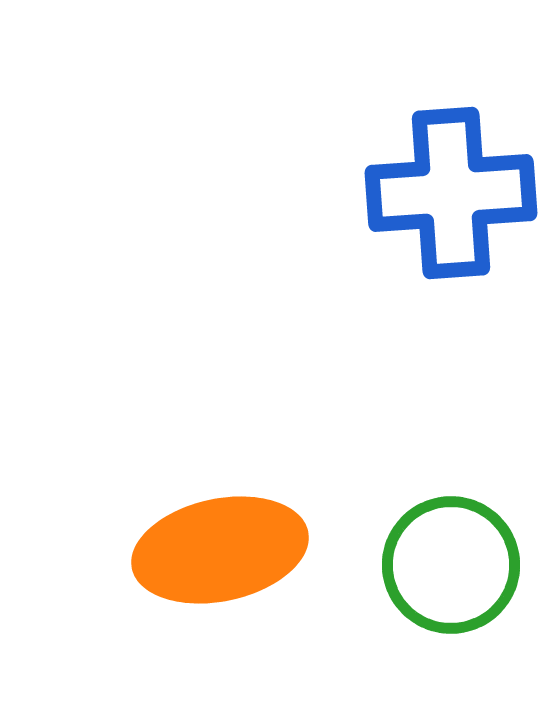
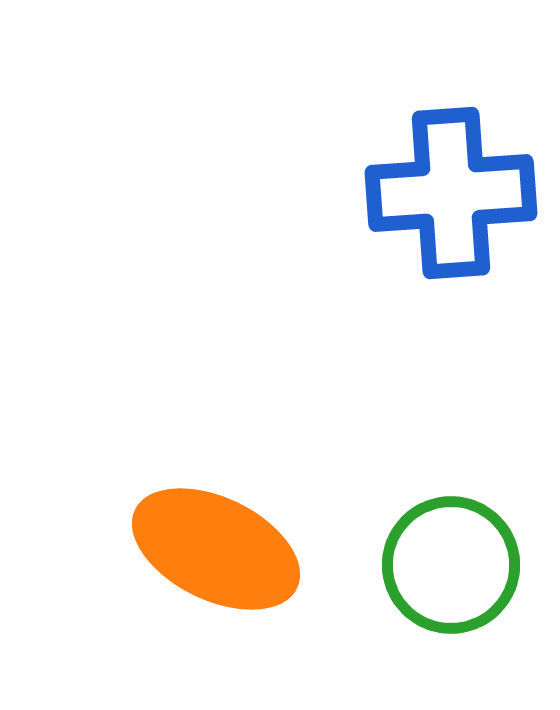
orange ellipse: moved 4 px left, 1 px up; rotated 38 degrees clockwise
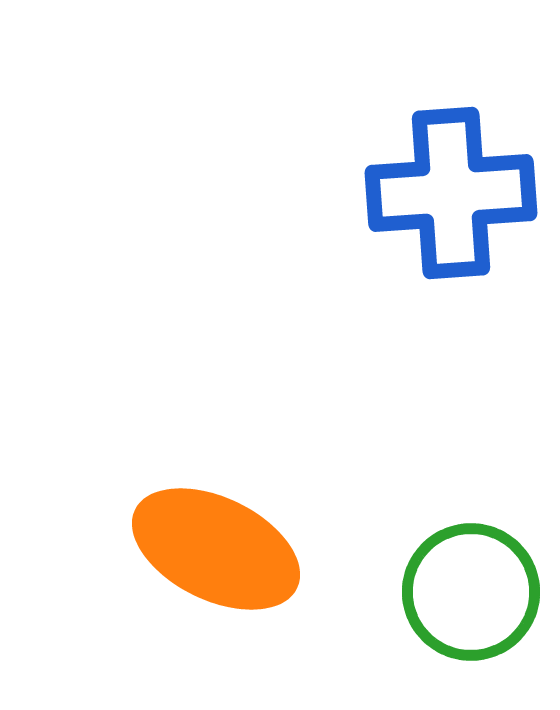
green circle: moved 20 px right, 27 px down
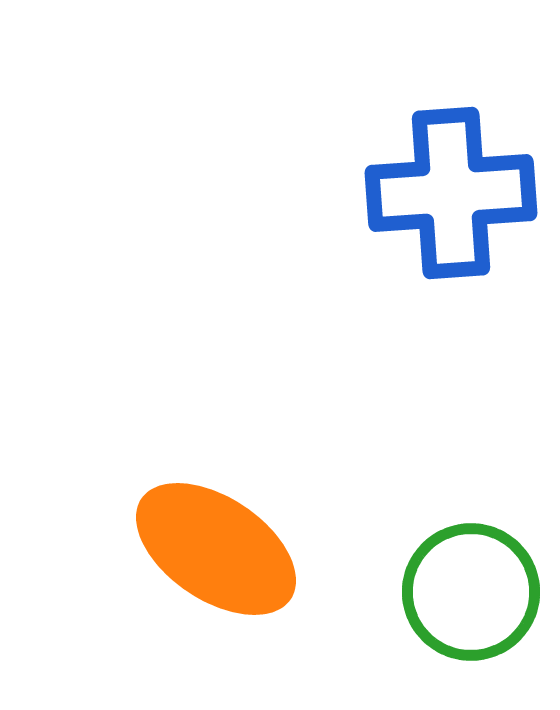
orange ellipse: rotated 8 degrees clockwise
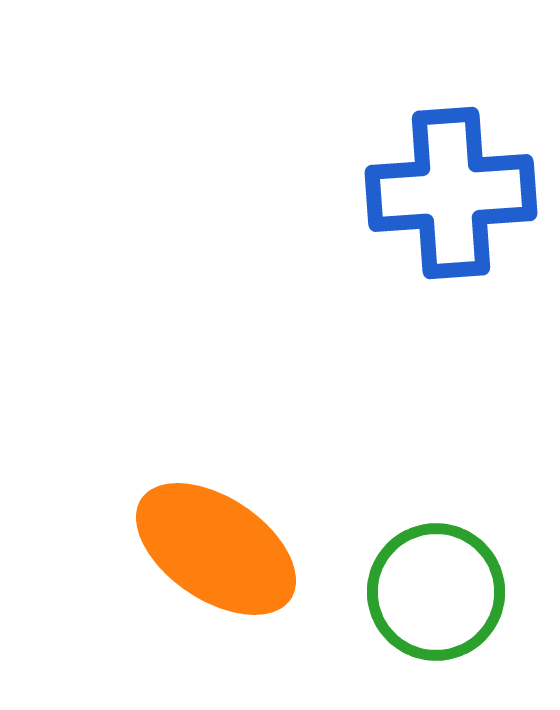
green circle: moved 35 px left
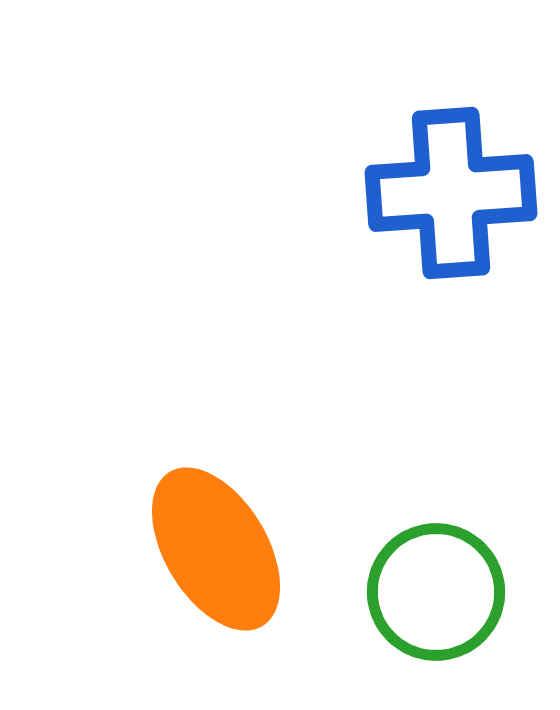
orange ellipse: rotated 25 degrees clockwise
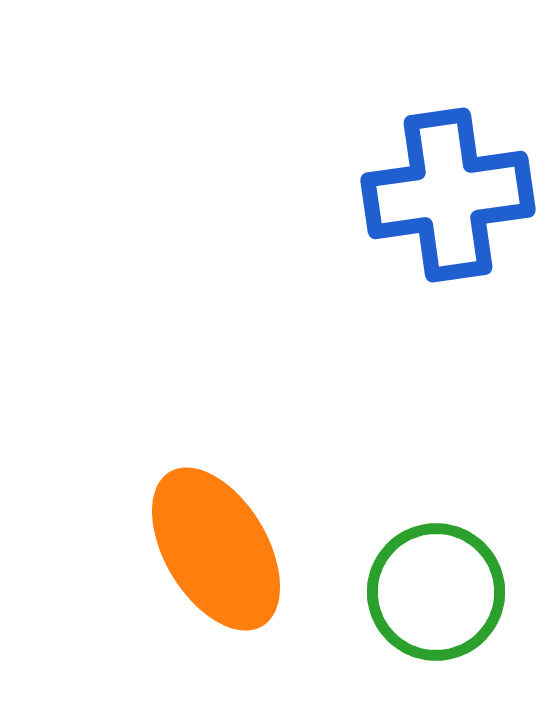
blue cross: moved 3 px left, 2 px down; rotated 4 degrees counterclockwise
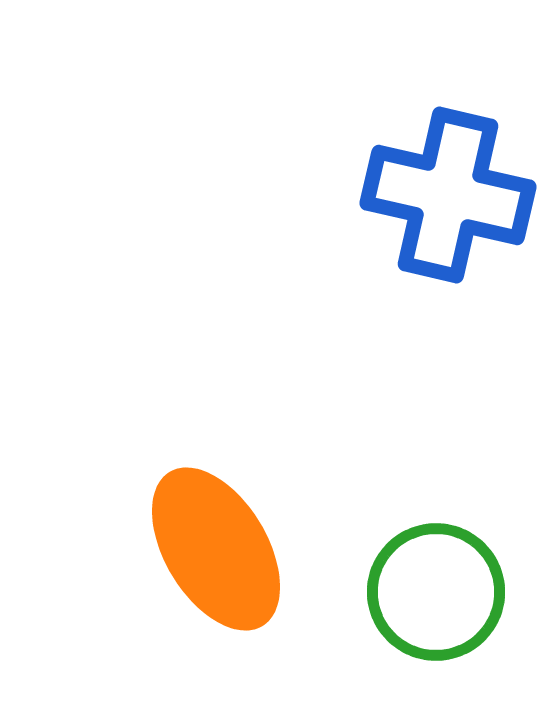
blue cross: rotated 21 degrees clockwise
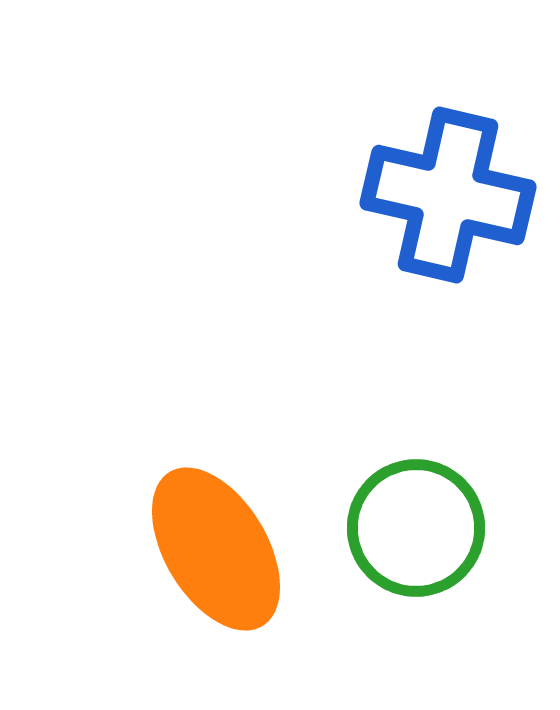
green circle: moved 20 px left, 64 px up
